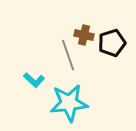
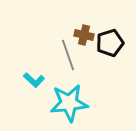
black pentagon: moved 2 px left
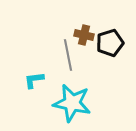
gray line: rotated 8 degrees clockwise
cyan L-shape: rotated 130 degrees clockwise
cyan star: moved 3 px right; rotated 18 degrees clockwise
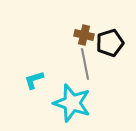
gray line: moved 17 px right, 9 px down
cyan L-shape: rotated 10 degrees counterclockwise
cyan star: rotated 6 degrees clockwise
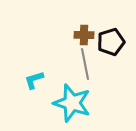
brown cross: rotated 12 degrees counterclockwise
black pentagon: moved 1 px right, 1 px up
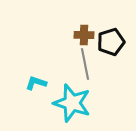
cyan L-shape: moved 2 px right, 3 px down; rotated 35 degrees clockwise
